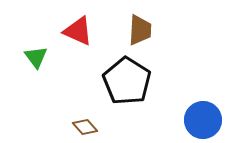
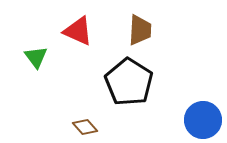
black pentagon: moved 2 px right, 1 px down
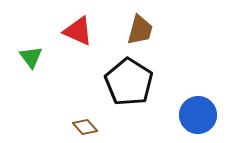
brown trapezoid: rotated 12 degrees clockwise
green triangle: moved 5 px left
blue circle: moved 5 px left, 5 px up
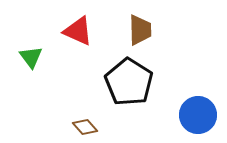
brown trapezoid: rotated 16 degrees counterclockwise
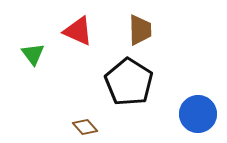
green triangle: moved 2 px right, 3 px up
blue circle: moved 1 px up
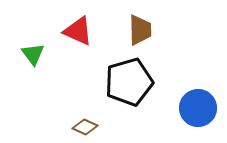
black pentagon: rotated 24 degrees clockwise
blue circle: moved 6 px up
brown diamond: rotated 25 degrees counterclockwise
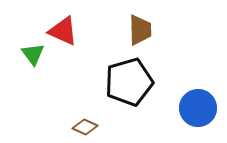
red triangle: moved 15 px left
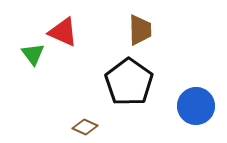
red triangle: moved 1 px down
black pentagon: rotated 21 degrees counterclockwise
blue circle: moved 2 px left, 2 px up
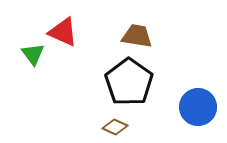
brown trapezoid: moved 3 px left, 6 px down; rotated 80 degrees counterclockwise
blue circle: moved 2 px right, 1 px down
brown diamond: moved 30 px right
